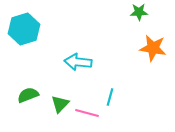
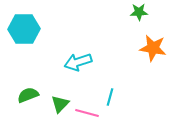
cyan hexagon: rotated 16 degrees clockwise
cyan arrow: rotated 24 degrees counterclockwise
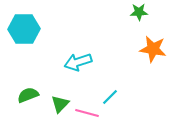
orange star: moved 1 px down
cyan line: rotated 30 degrees clockwise
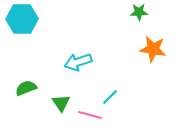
cyan hexagon: moved 2 px left, 10 px up
green semicircle: moved 2 px left, 7 px up
green triangle: moved 1 px right, 1 px up; rotated 18 degrees counterclockwise
pink line: moved 3 px right, 2 px down
